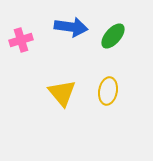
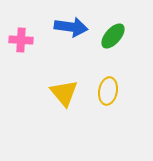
pink cross: rotated 20 degrees clockwise
yellow triangle: moved 2 px right
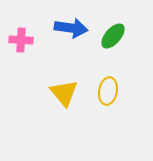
blue arrow: moved 1 px down
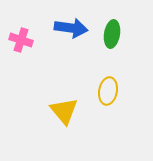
green ellipse: moved 1 px left, 2 px up; rotated 32 degrees counterclockwise
pink cross: rotated 15 degrees clockwise
yellow triangle: moved 18 px down
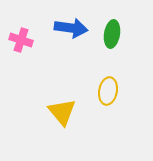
yellow triangle: moved 2 px left, 1 px down
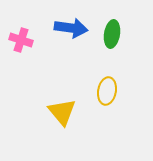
yellow ellipse: moved 1 px left
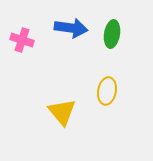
pink cross: moved 1 px right
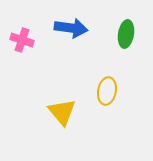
green ellipse: moved 14 px right
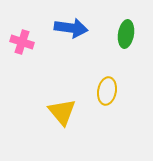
pink cross: moved 2 px down
